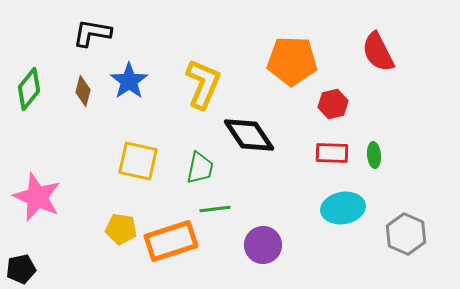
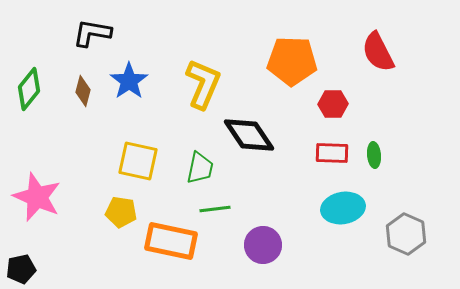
red hexagon: rotated 12 degrees clockwise
yellow pentagon: moved 17 px up
orange rectangle: rotated 30 degrees clockwise
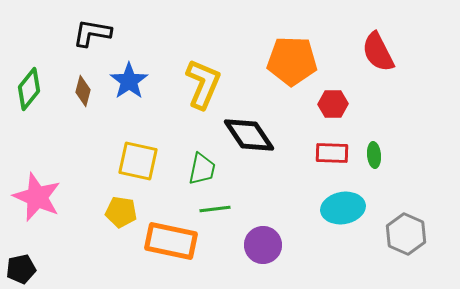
green trapezoid: moved 2 px right, 1 px down
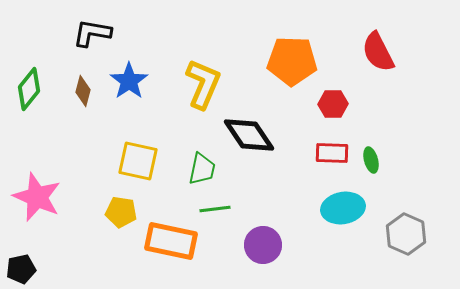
green ellipse: moved 3 px left, 5 px down; rotated 10 degrees counterclockwise
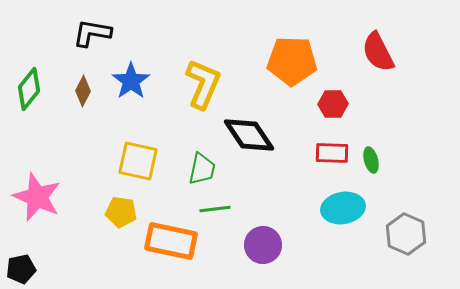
blue star: moved 2 px right
brown diamond: rotated 12 degrees clockwise
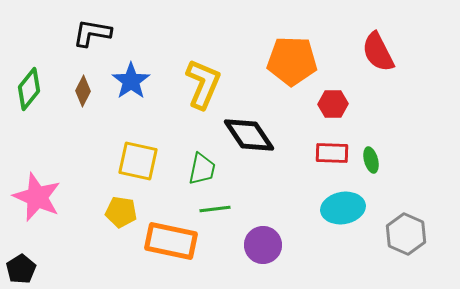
black pentagon: rotated 20 degrees counterclockwise
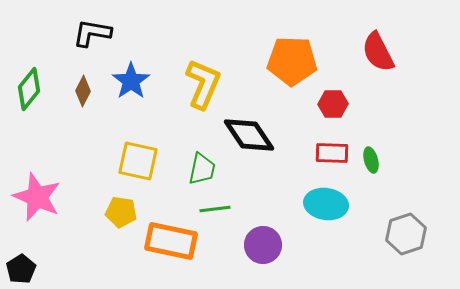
cyan ellipse: moved 17 px left, 4 px up; rotated 18 degrees clockwise
gray hexagon: rotated 18 degrees clockwise
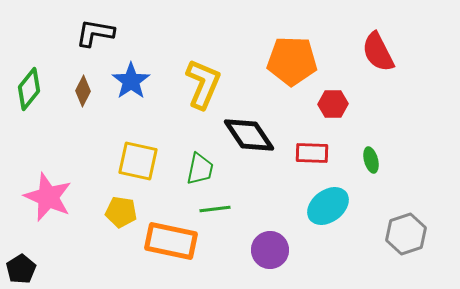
black L-shape: moved 3 px right
red rectangle: moved 20 px left
green trapezoid: moved 2 px left
pink star: moved 11 px right
cyan ellipse: moved 2 px right, 2 px down; rotated 45 degrees counterclockwise
purple circle: moved 7 px right, 5 px down
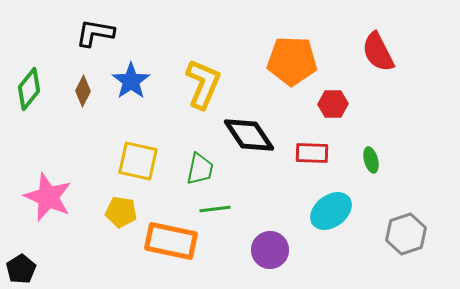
cyan ellipse: moved 3 px right, 5 px down
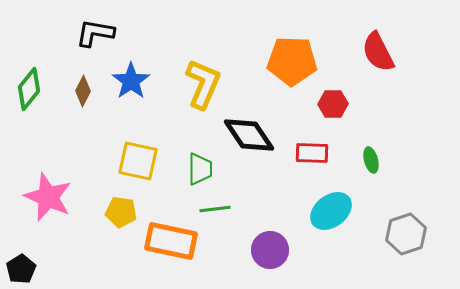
green trapezoid: rotated 12 degrees counterclockwise
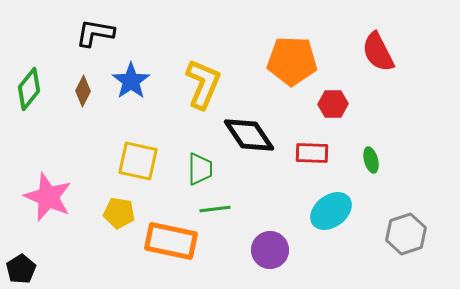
yellow pentagon: moved 2 px left, 1 px down
